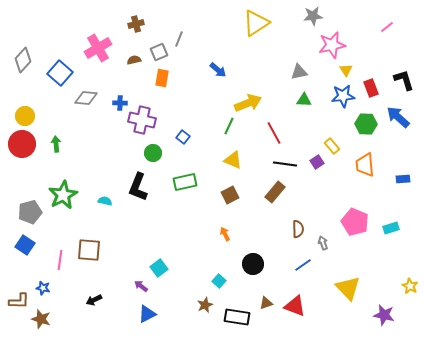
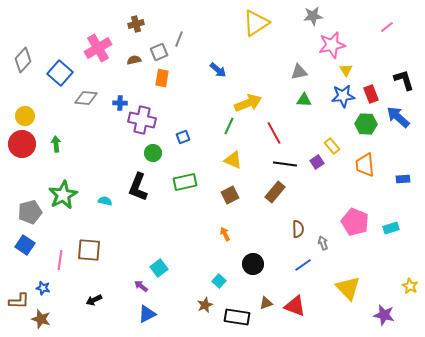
red rectangle at (371, 88): moved 6 px down
blue square at (183, 137): rotated 32 degrees clockwise
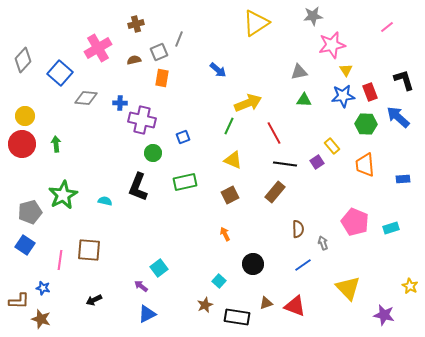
red rectangle at (371, 94): moved 1 px left, 2 px up
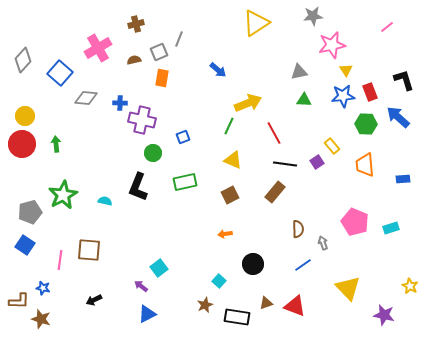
orange arrow at (225, 234): rotated 72 degrees counterclockwise
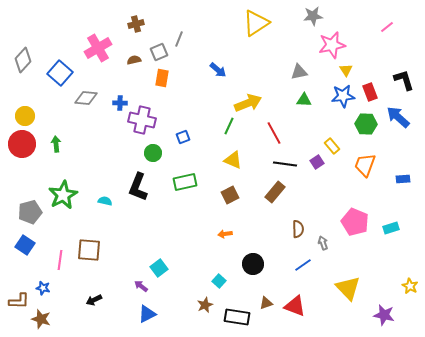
orange trapezoid at (365, 165): rotated 25 degrees clockwise
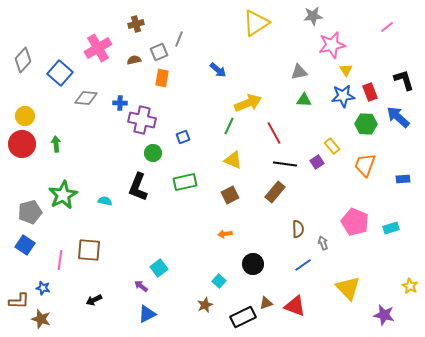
black rectangle at (237, 317): moved 6 px right; rotated 35 degrees counterclockwise
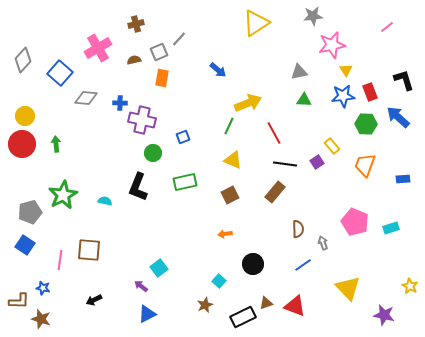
gray line at (179, 39): rotated 21 degrees clockwise
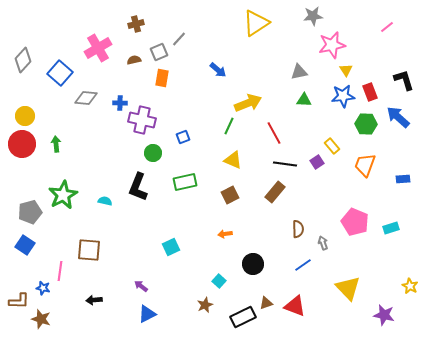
pink line at (60, 260): moved 11 px down
cyan square at (159, 268): moved 12 px right, 21 px up; rotated 12 degrees clockwise
black arrow at (94, 300): rotated 21 degrees clockwise
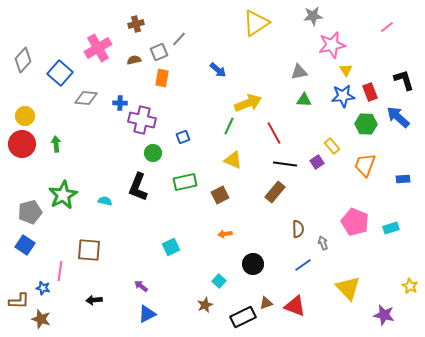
brown square at (230, 195): moved 10 px left
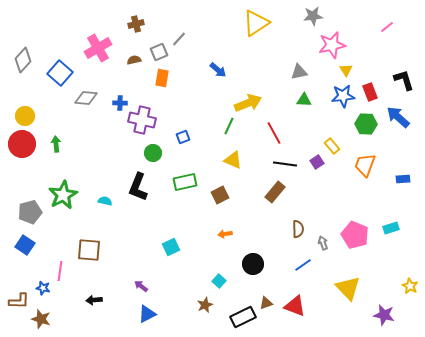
pink pentagon at (355, 222): moved 13 px down
